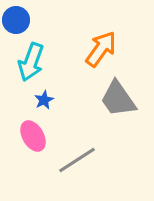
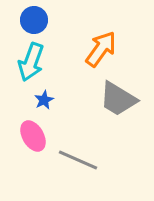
blue circle: moved 18 px right
gray trapezoid: rotated 24 degrees counterclockwise
gray line: moved 1 px right; rotated 57 degrees clockwise
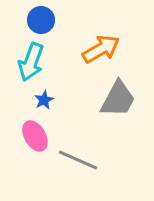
blue circle: moved 7 px right
orange arrow: rotated 24 degrees clockwise
gray trapezoid: rotated 93 degrees counterclockwise
pink ellipse: moved 2 px right
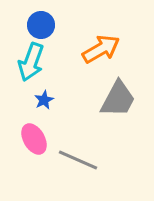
blue circle: moved 5 px down
pink ellipse: moved 1 px left, 3 px down
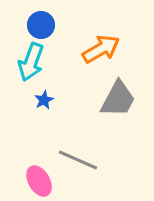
pink ellipse: moved 5 px right, 42 px down
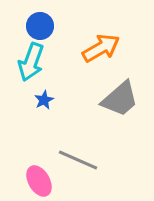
blue circle: moved 1 px left, 1 px down
orange arrow: moved 1 px up
gray trapezoid: moved 2 px right; rotated 21 degrees clockwise
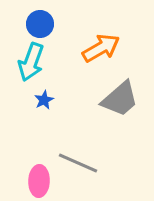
blue circle: moved 2 px up
gray line: moved 3 px down
pink ellipse: rotated 32 degrees clockwise
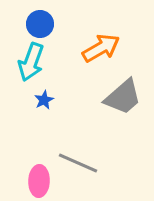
gray trapezoid: moved 3 px right, 2 px up
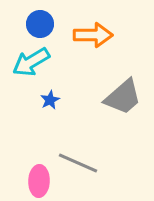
orange arrow: moved 8 px left, 13 px up; rotated 30 degrees clockwise
cyan arrow: rotated 39 degrees clockwise
blue star: moved 6 px right
